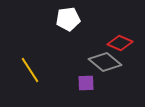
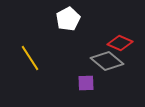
white pentagon: rotated 20 degrees counterclockwise
gray diamond: moved 2 px right, 1 px up
yellow line: moved 12 px up
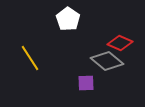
white pentagon: rotated 10 degrees counterclockwise
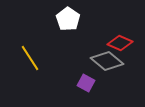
purple square: rotated 30 degrees clockwise
